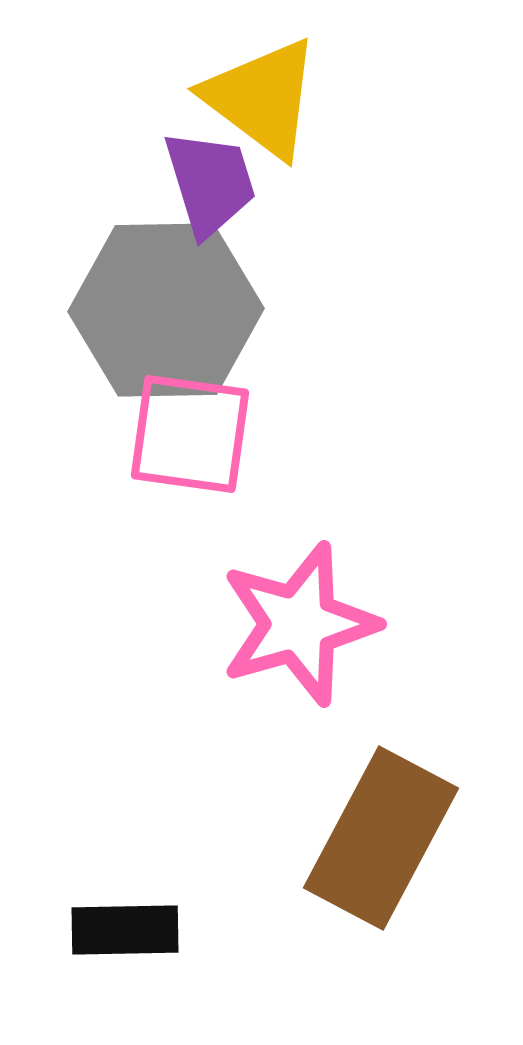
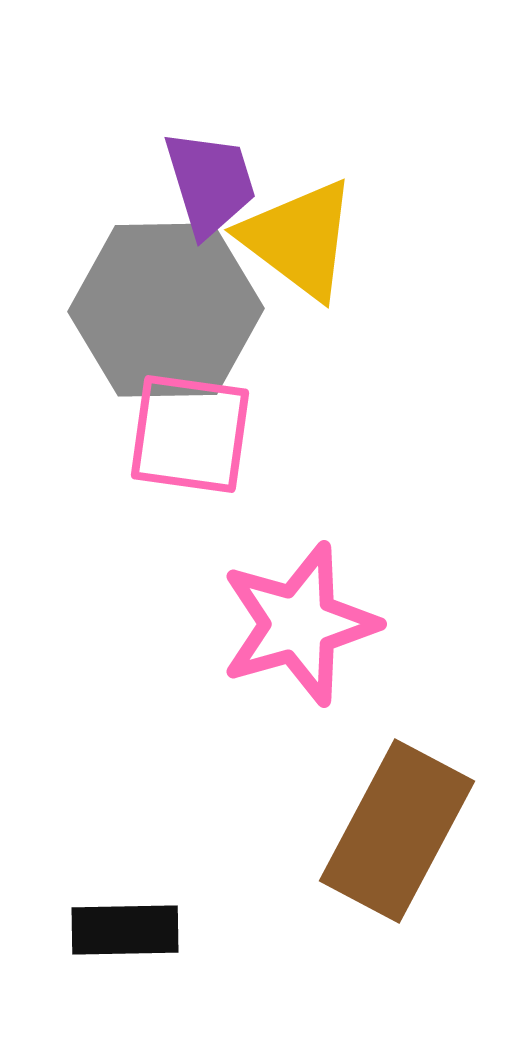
yellow triangle: moved 37 px right, 141 px down
brown rectangle: moved 16 px right, 7 px up
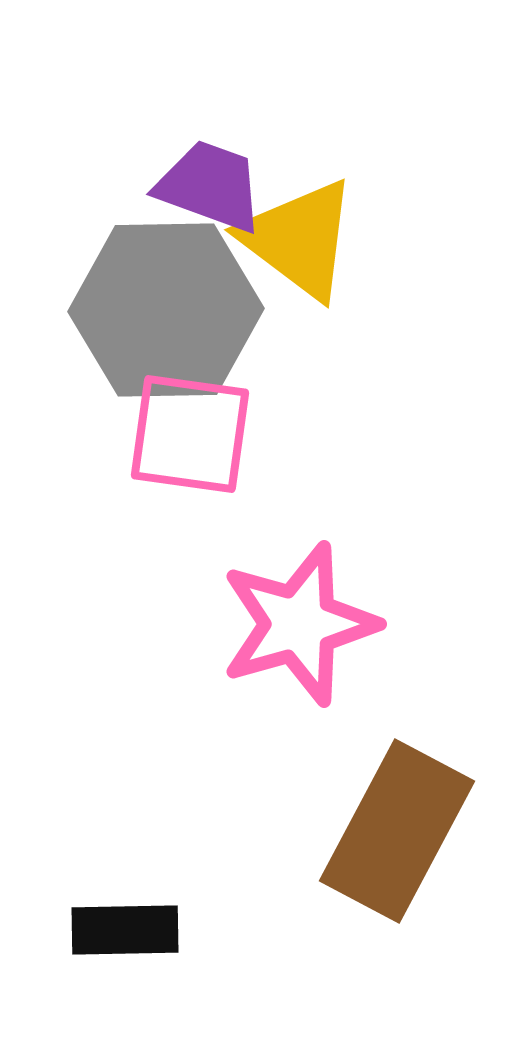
purple trapezoid: moved 3 px down; rotated 53 degrees counterclockwise
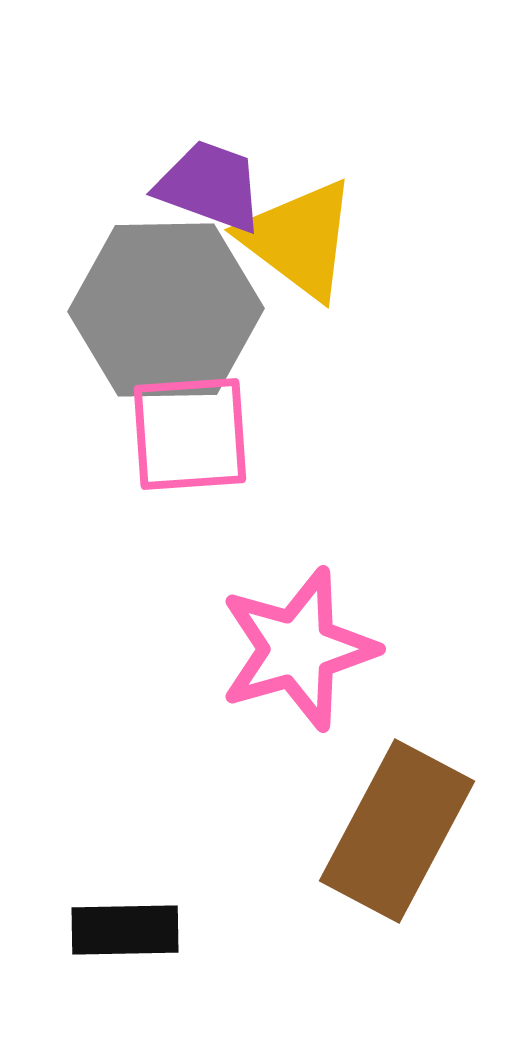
pink square: rotated 12 degrees counterclockwise
pink star: moved 1 px left, 25 px down
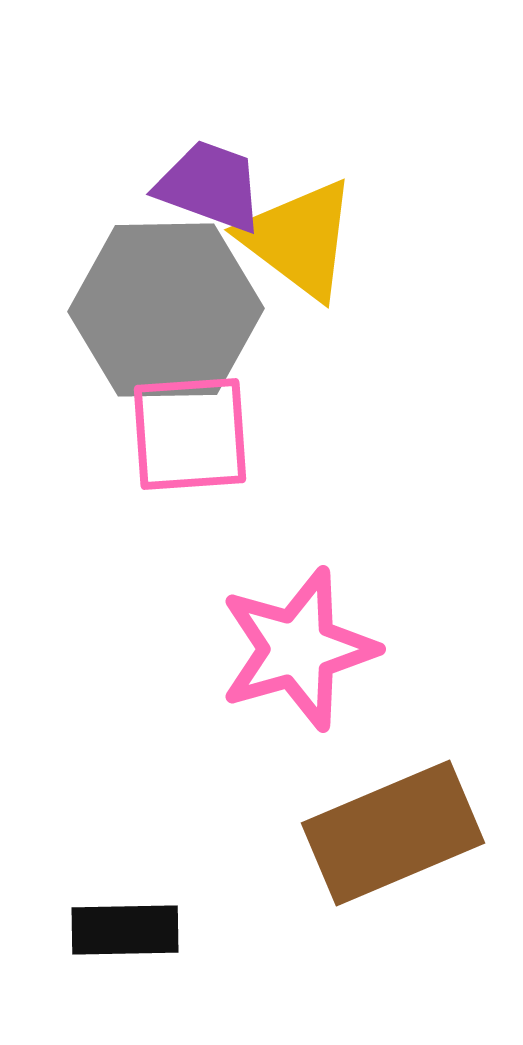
brown rectangle: moved 4 px left, 2 px down; rotated 39 degrees clockwise
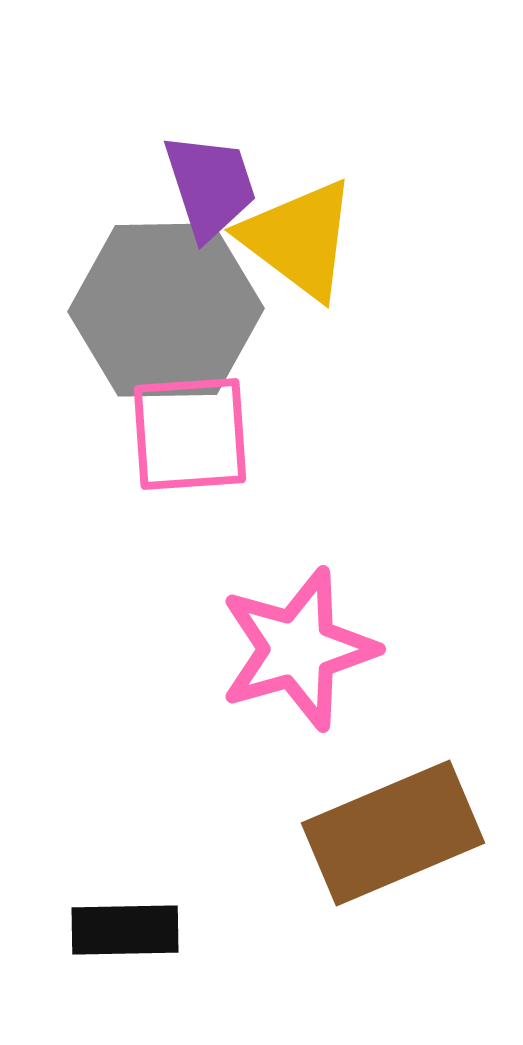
purple trapezoid: rotated 52 degrees clockwise
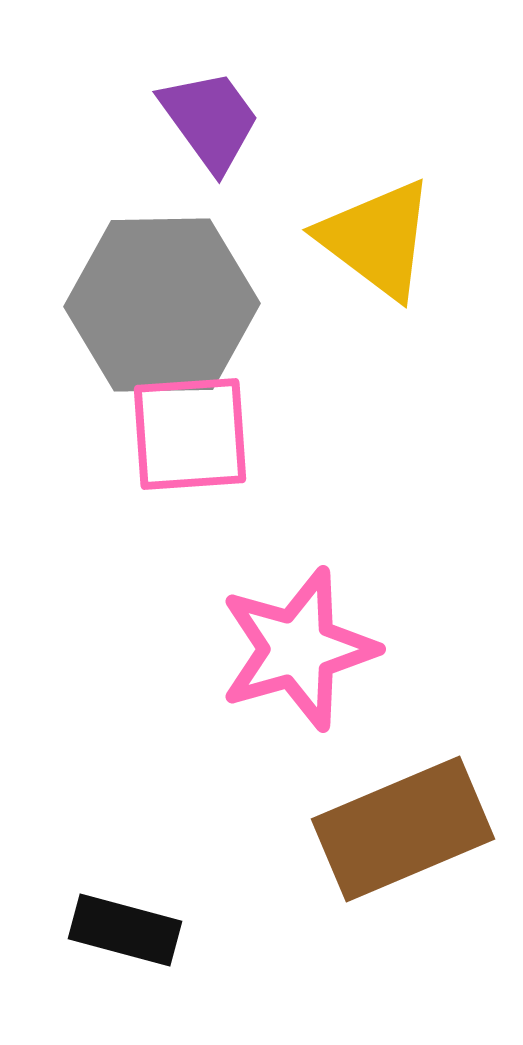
purple trapezoid: moved 66 px up; rotated 18 degrees counterclockwise
yellow triangle: moved 78 px right
gray hexagon: moved 4 px left, 5 px up
brown rectangle: moved 10 px right, 4 px up
black rectangle: rotated 16 degrees clockwise
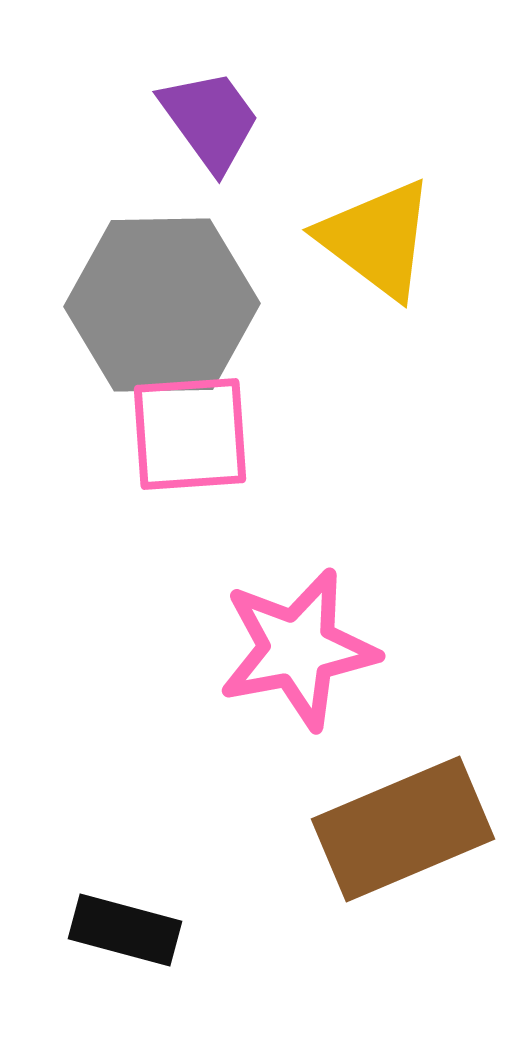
pink star: rotated 5 degrees clockwise
